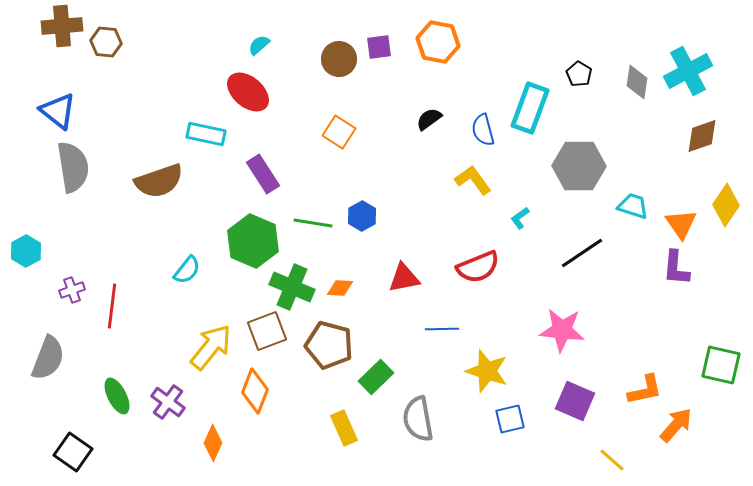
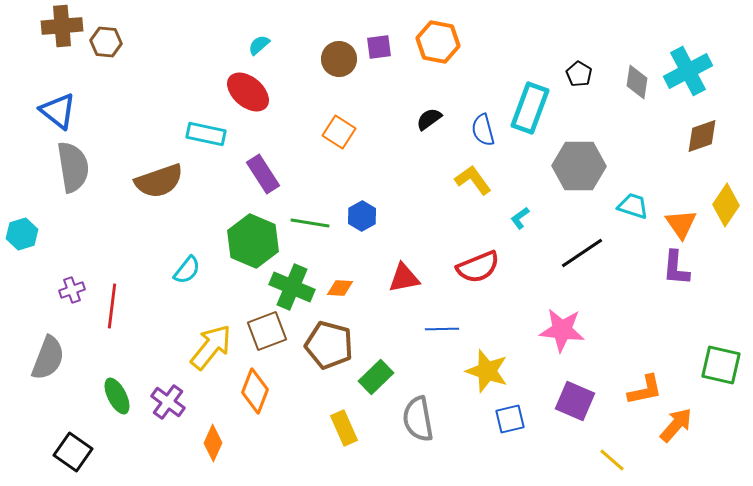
green line at (313, 223): moved 3 px left
cyan hexagon at (26, 251): moved 4 px left, 17 px up; rotated 12 degrees clockwise
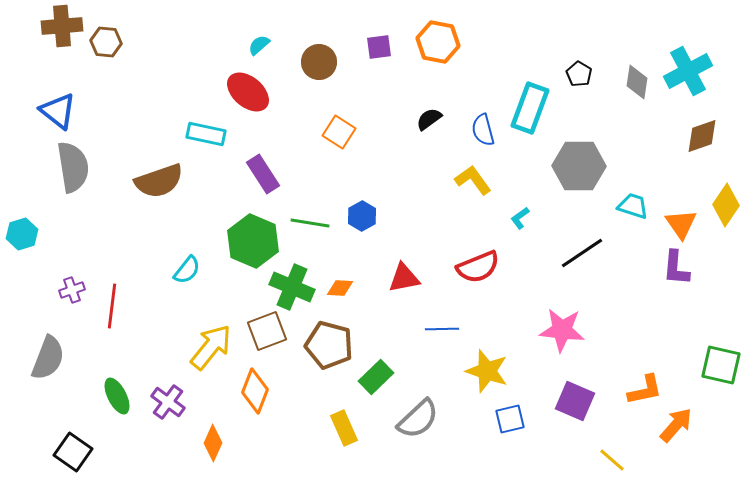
brown circle at (339, 59): moved 20 px left, 3 px down
gray semicircle at (418, 419): rotated 123 degrees counterclockwise
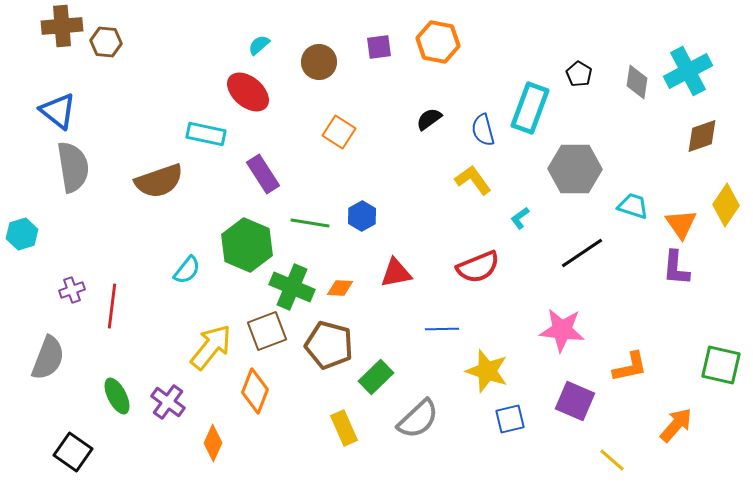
gray hexagon at (579, 166): moved 4 px left, 3 px down
green hexagon at (253, 241): moved 6 px left, 4 px down
red triangle at (404, 278): moved 8 px left, 5 px up
orange L-shape at (645, 390): moved 15 px left, 23 px up
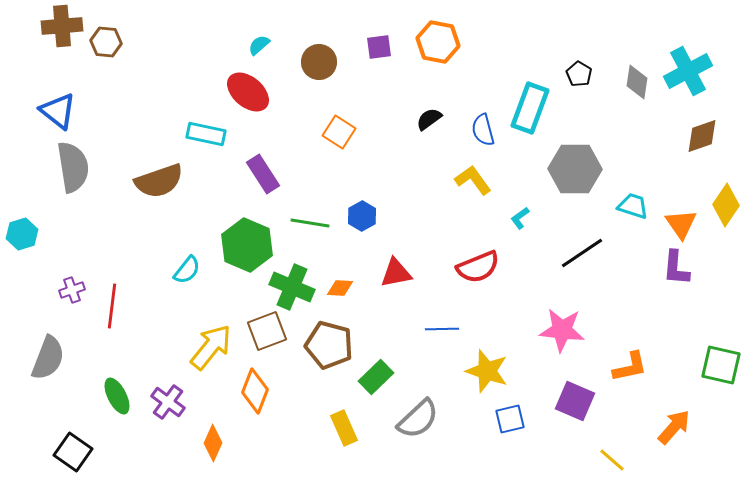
orange arrow at (676, 425): moved 2 px left, 2 px down
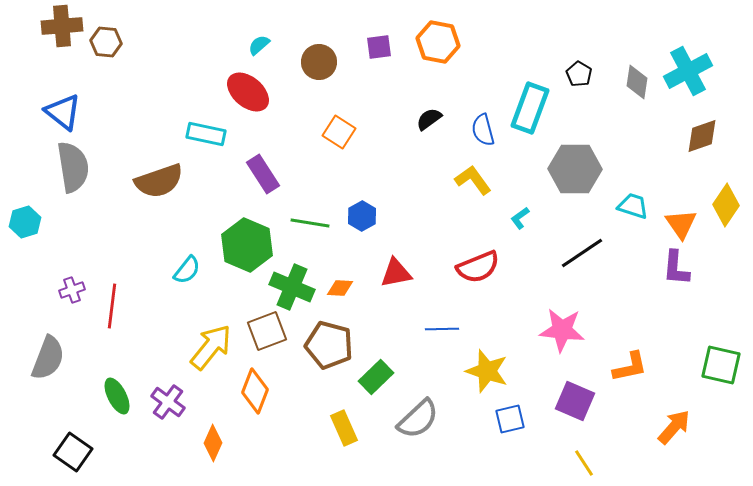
blue triangle at (58, 111): moved 5 px right, 1 px down
cyan hexagon at (22, 234): moved 3 px right, 12 px up
yellow line at (612, 460): moved 28 px left, 3 px down; rotated 16 degrees clockwise
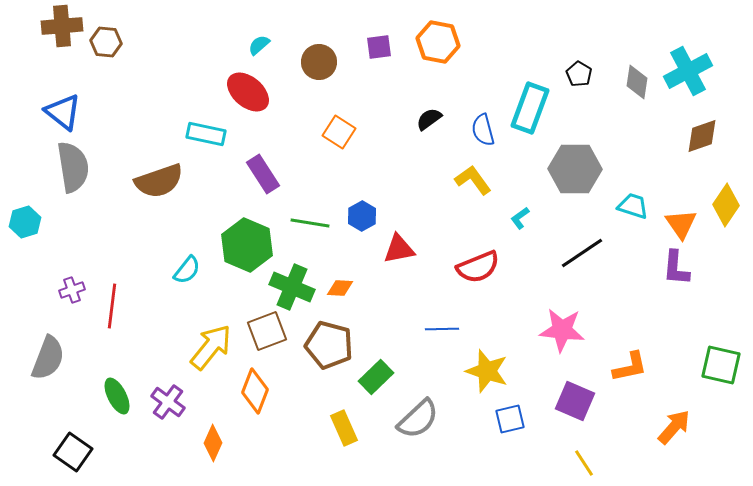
red triangle at (396, 273): moved 3 px right, 24 px up
